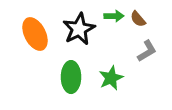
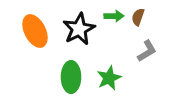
brown semicircle: moved 2 px up; rotated 60 degrees clockwise
orange ellipse: moved 3 px up
green star: moved 2 px left
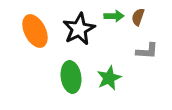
gray L-shape: rotated 35 degrees clockwise
green ellipse: rotated 8 degrees counterclockwise
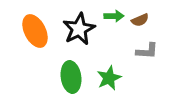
brown semicircle: moved 2 px right, 3 px down; rotated 132 degrees counterclockwise
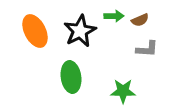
black star: moved 1 px right, 2 px down
gray L-shape: moved 2 px up
green star: moved 14 px right, 13 px down; rotated 25 degrees clockwise
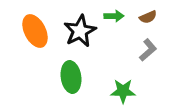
brown semicircle: moved 8 px right, 3 px up
gray L-shape: moved 1 px right, 1 px down; rotated 45 degrees counterclockwise
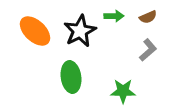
orange ellipse: rotated 20 degrees counterclockwise
